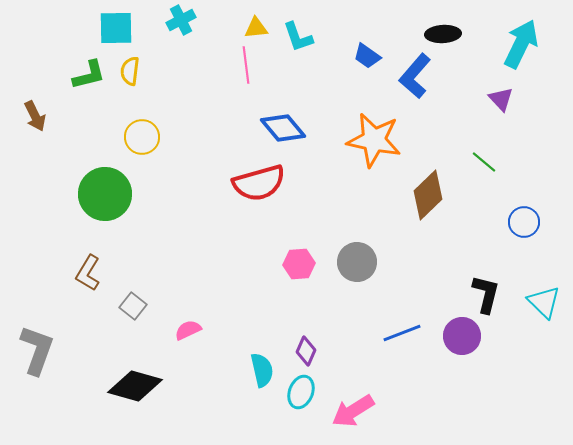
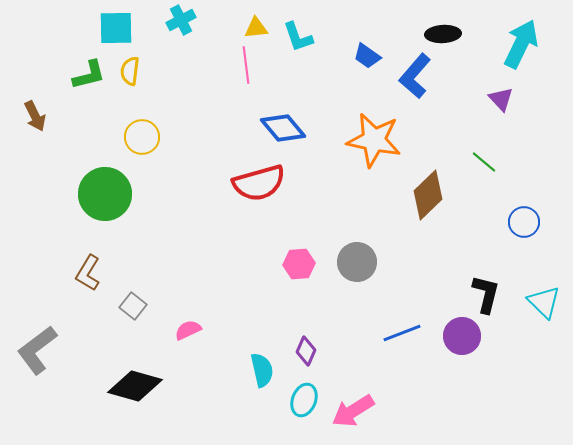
gray L-shape: rotated 147 degrees counterclockwise
cyan ellipse: moved 3 px right, 8 px down
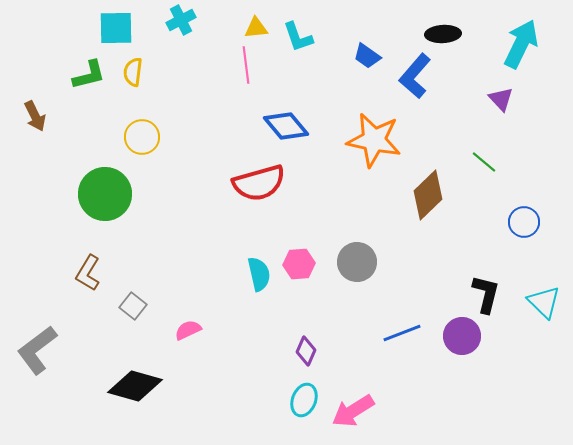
yellow semicircle: moved 3 px right, 1 px down
blue diamond: moved 3 px right, 2 px up
cyan semicircle: moved 3 px left, 96 px up
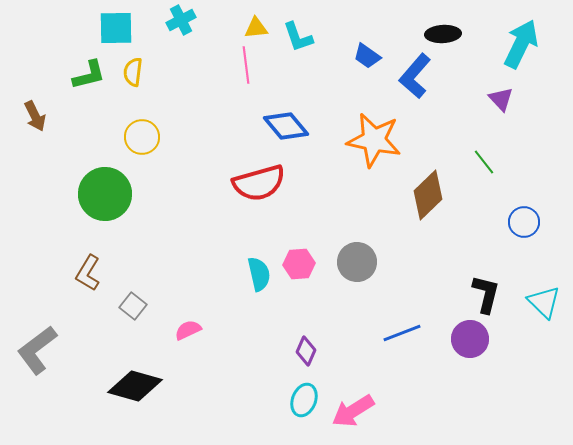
green line: rotated 12 degrees clockwise
purple circle: moved 8 px right, 3 px down
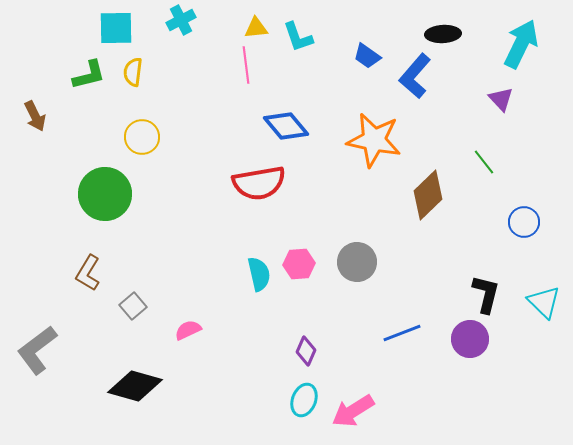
red semicircle: rotated 6 degrees clockwise
gray square: rotated 12 degrees clockwise
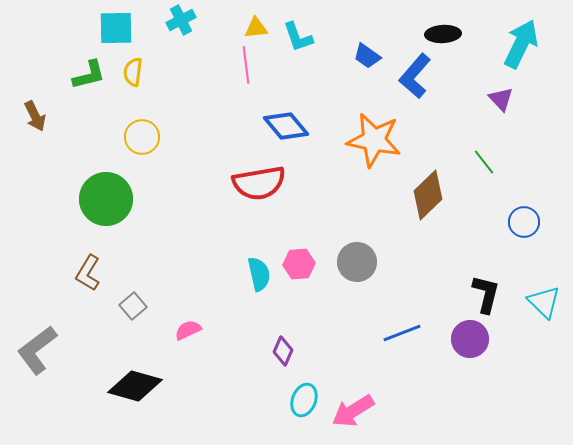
green circle: moved 1 px right, 5 px down
purple diamond: moved 23 px left
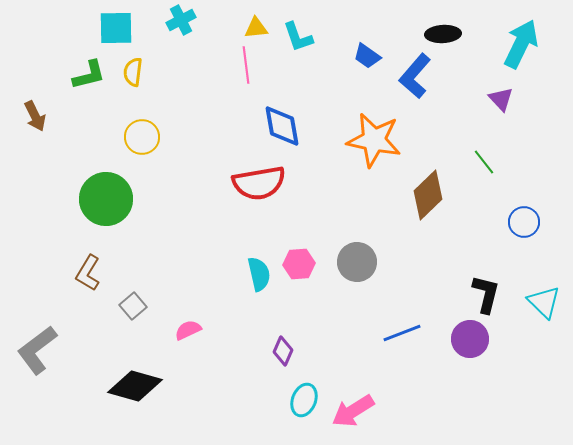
blue diamond: moved 4 px left; rotated 30 degrees clockwise
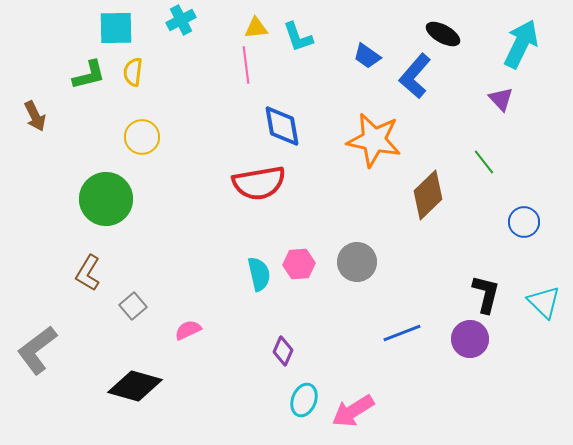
black ellipse: rotated 32 degrees clockwise
